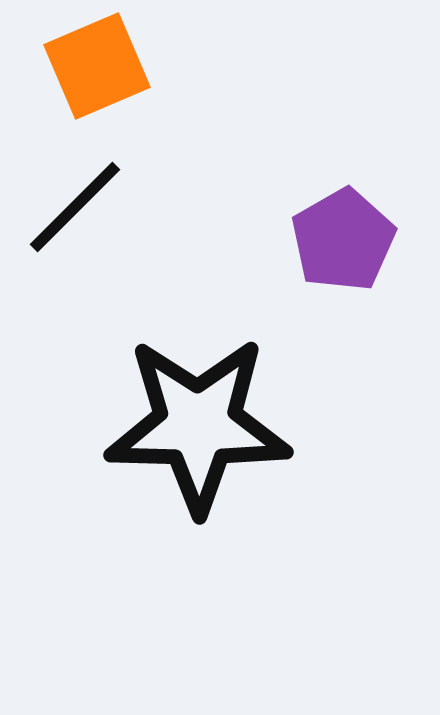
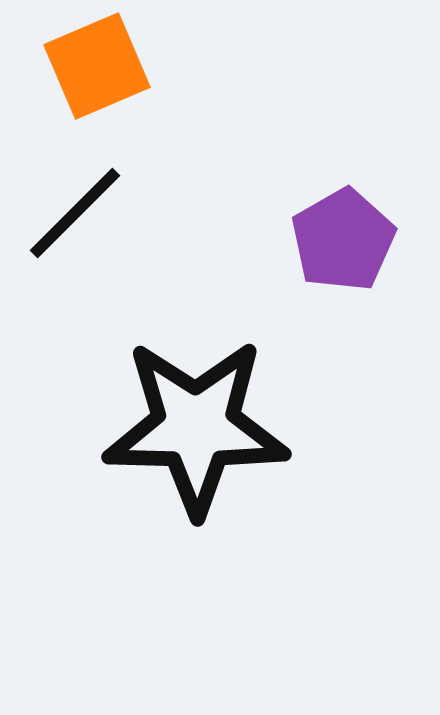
black line: moved 6 px down
black star: moved 2 px left, 2 px down
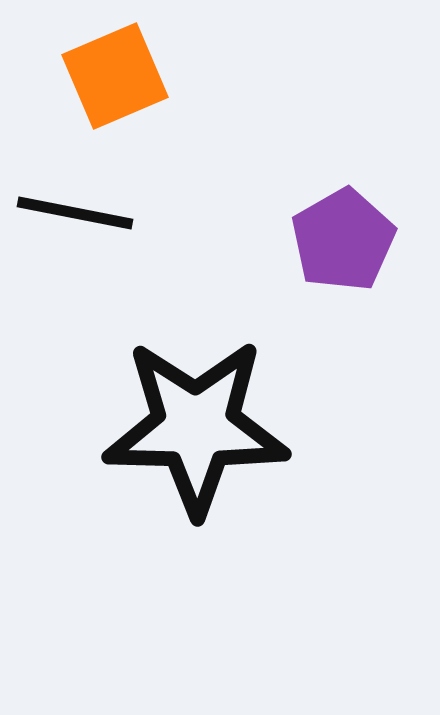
orange square: moved 18 px right, 10 px down
black line: rotated 56 degrees clockwise
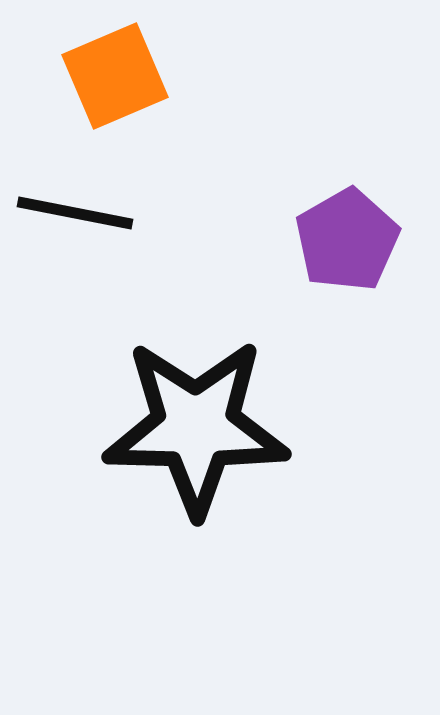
purple pentagon: moved 4 px right
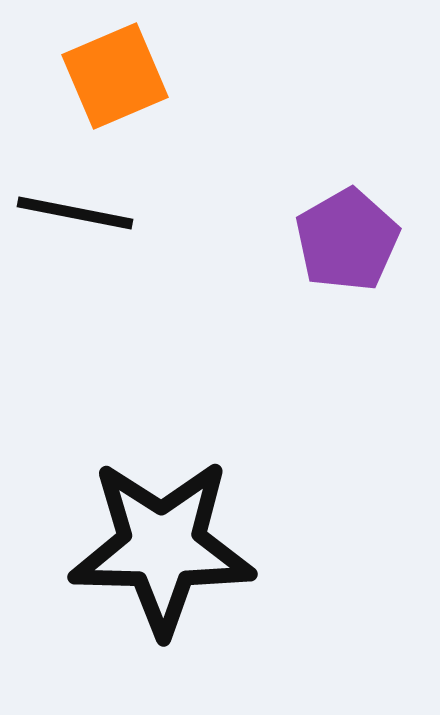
black star: moved 34 px left, 120 px down
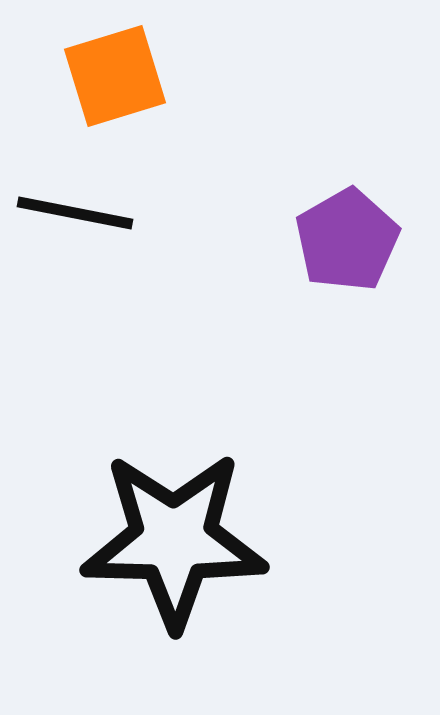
orange square: rotated 6 degrees clockwise
black star: moved 12 px right, 7 px up
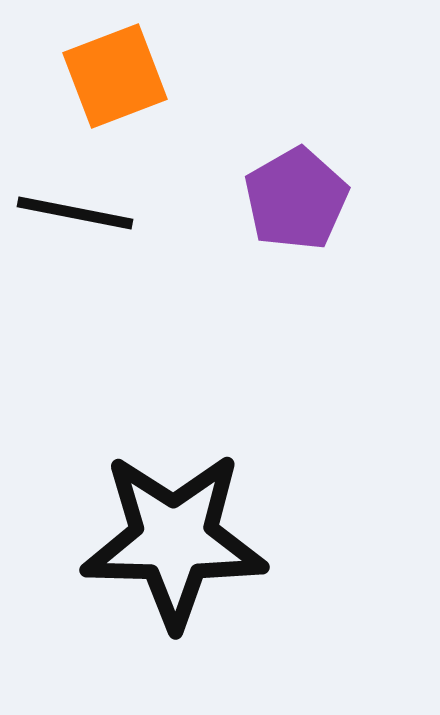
orange square: rotated 4 degrees counterclockwise
purple pentagon: moved 51 px left, 41 px up
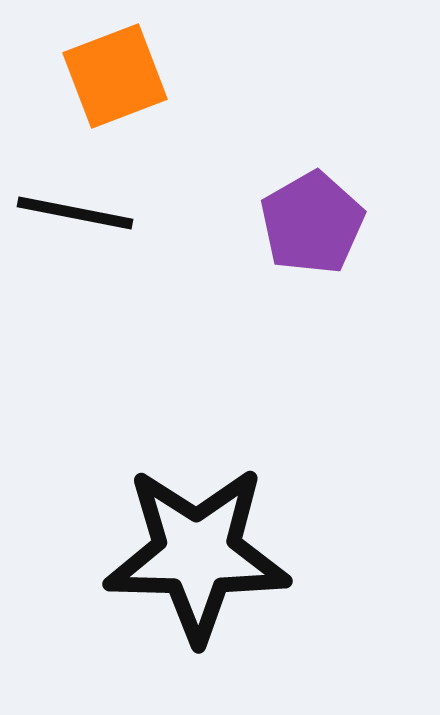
purple pentagon: moved 16 px right, 24 px down
black star: moved 23 px right, 14 px down
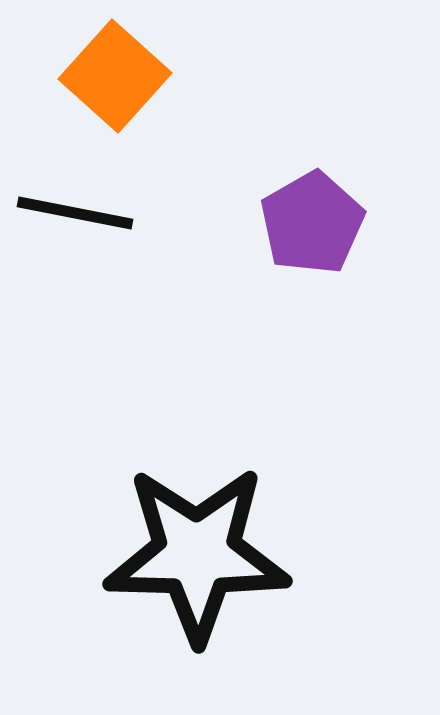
orange square: rotated 27 degrees counterclockwise
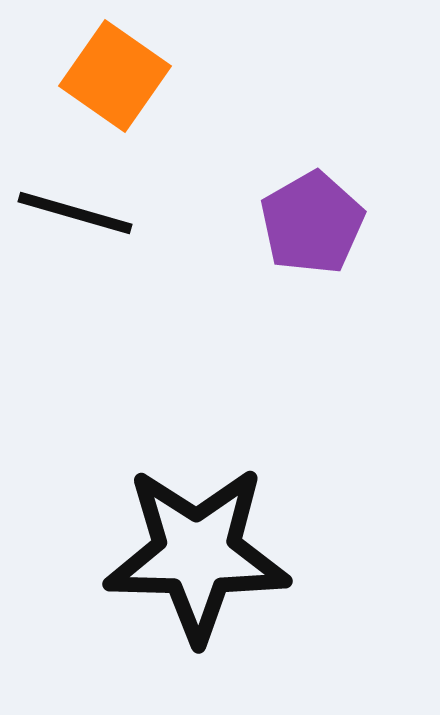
orange square: rotated 7 degrees counterclockwise
black line: rotated 5 degrees clockwise
